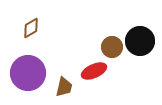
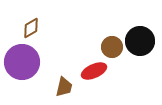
purple circle: moved 6 px left, 11 px up
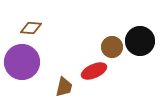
brown diamond: rotated 35 degrees clockwise
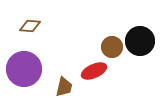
brown diamond: moved 1 px left, 2 px up
purple circle: moved 2 px right, 7 px down
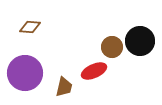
brown diamond: moved 1 px down
purple circle: moved 1 px right, 4 px down
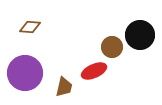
black circle: moved 6 px up
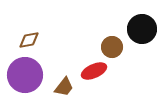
brown diamond: moved 1 px left, 13 px down; rotated 15 degrees counterclockwise
black circle: moved 2 px right, 6 px up
purple circle: moved 2 px down
brown trapezoid: rotated 25 degrees clockwise
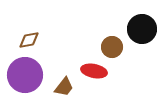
red ellipse: rotated 35 degrees clockwise
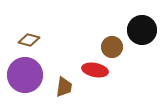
black circle: moved 1 px down
brown diamond: rotated 25 degrees clockwise
red ellipse: moved 1 px right, 1 px up
brown trapezoid: rotated 30 degrees counterclockwise
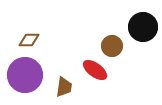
black circle: moved 1 px right, 3 px up
brown diamond: rotated 15 degrees counterclockwise
brown circle: moved 1 px up
red ellipse: rotated 25 degrees clockwise
